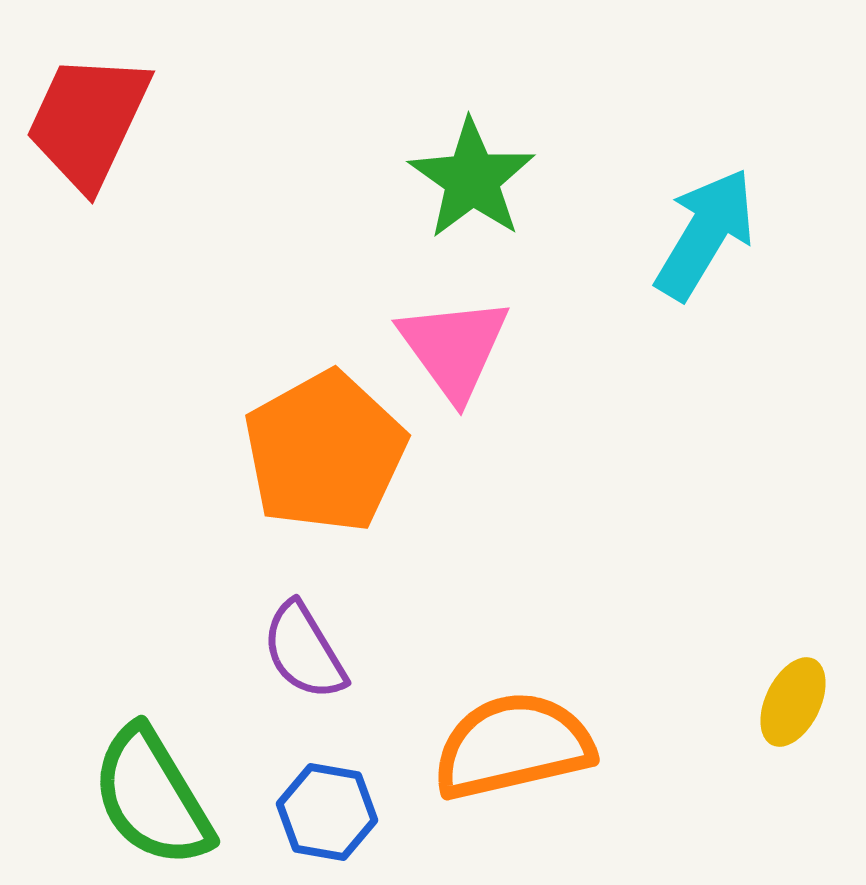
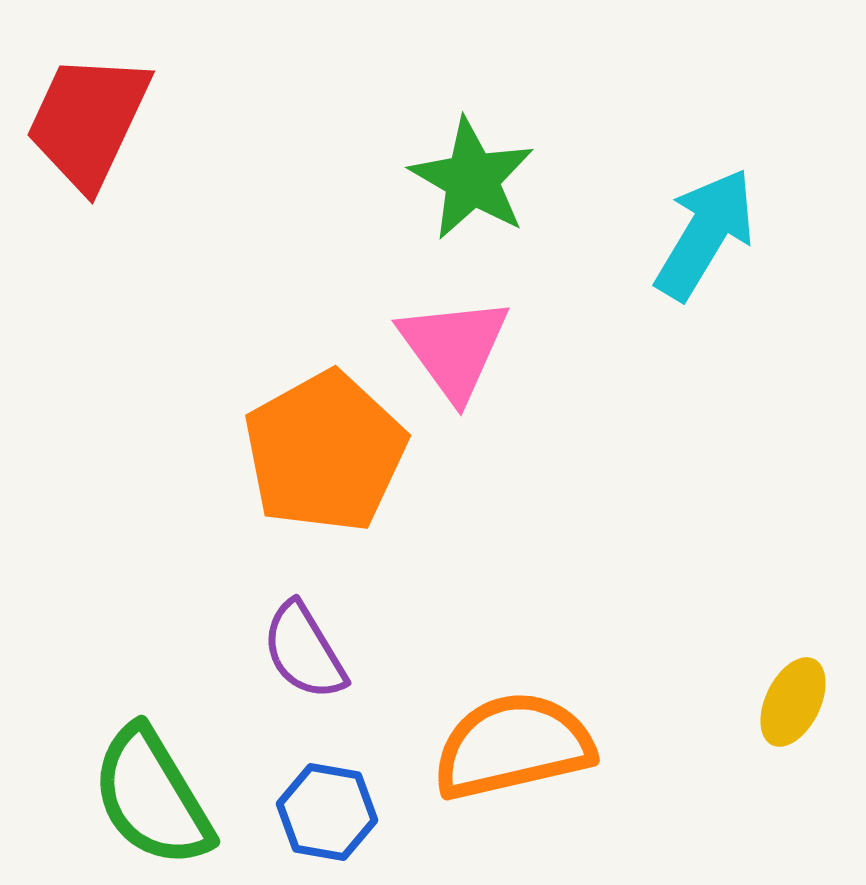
green star: rotated 5 degrees counterclockwise
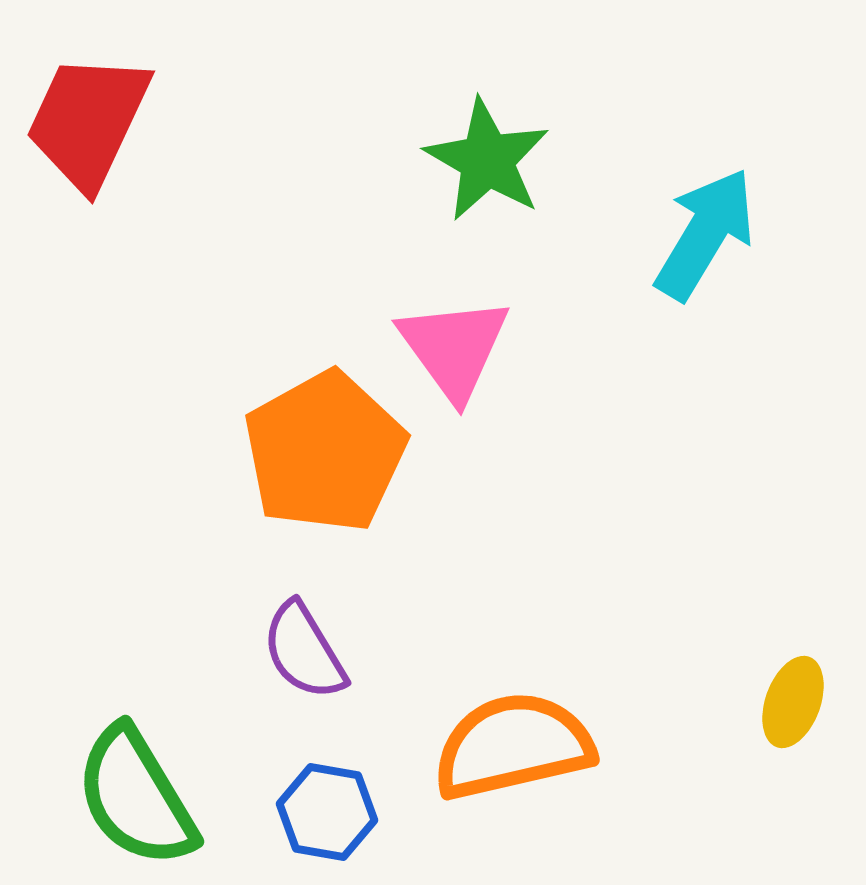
green star: moved 15 px right, 19 px up
yellow ellipse: rotated 6 degrees counterclockwise
green semicircle: moved 16 px left
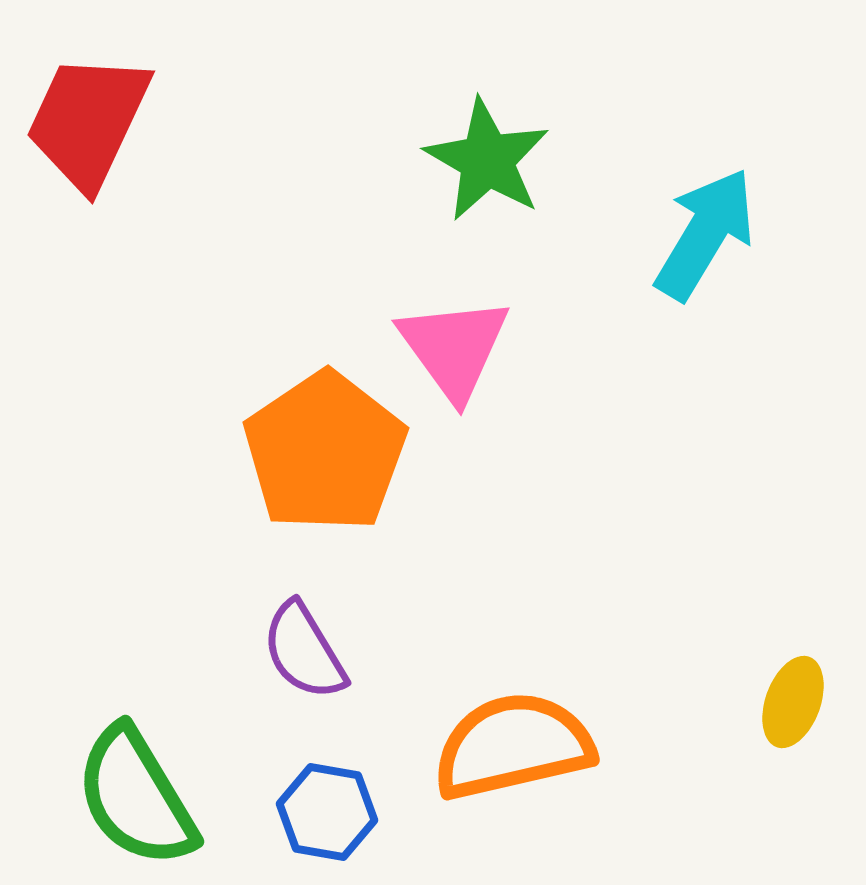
orange pentagon: rotated 5 degrees counterclockwise
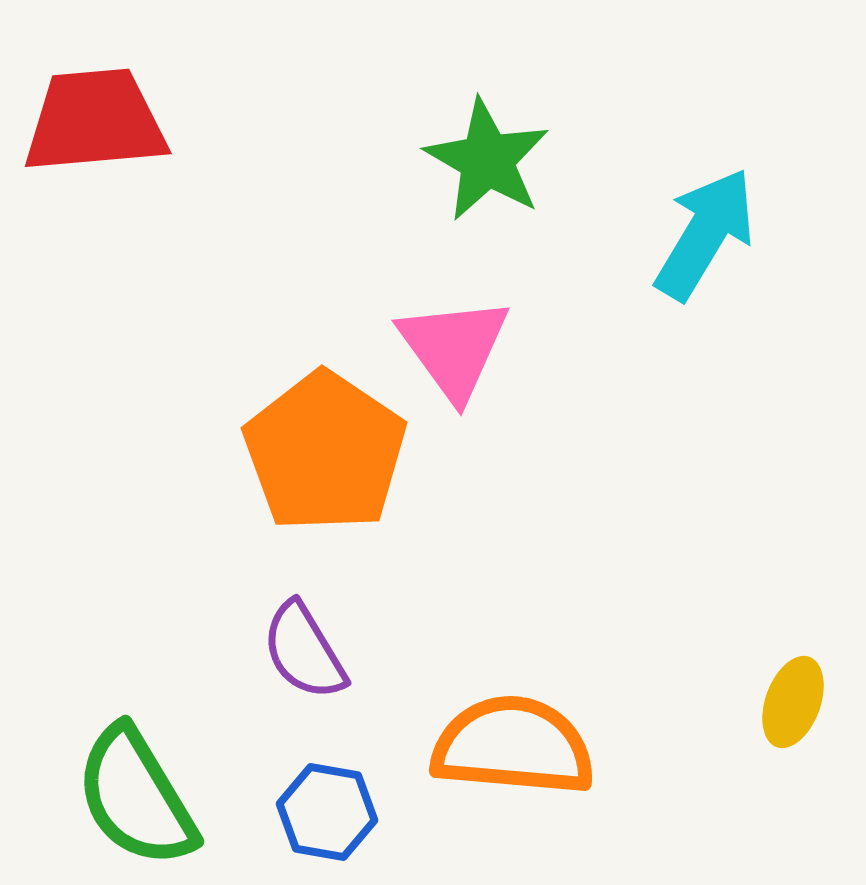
red trapezoid: moved 7 px right; rotated 60 degrees clockwise
orange pentagon: rotated 4 degrees counterclockwise
orange semicircle: rotated 18 degrees clockwise
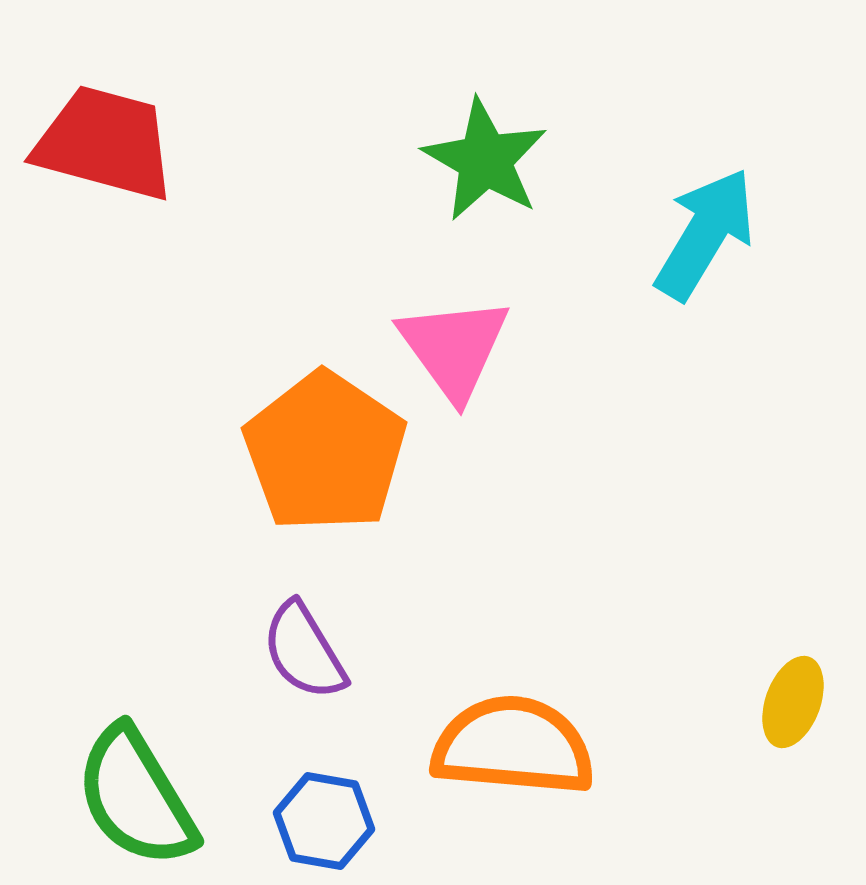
red trapezoid: moved 10 px right, 22 px down; rotated 20 degrees clockwise
green star: moved 2 px left
blue hexagon: moved 3 px left, 9 px down
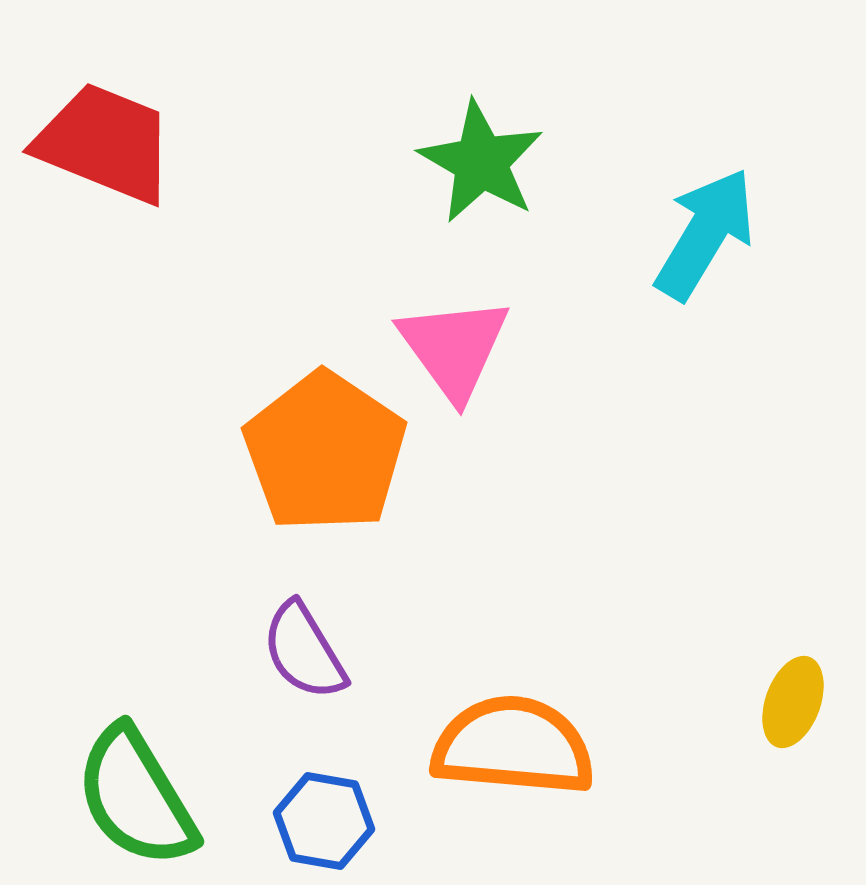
red trapezoid: rotated 7 degrees clockwise
green star: moved 4 px left, 2 px down
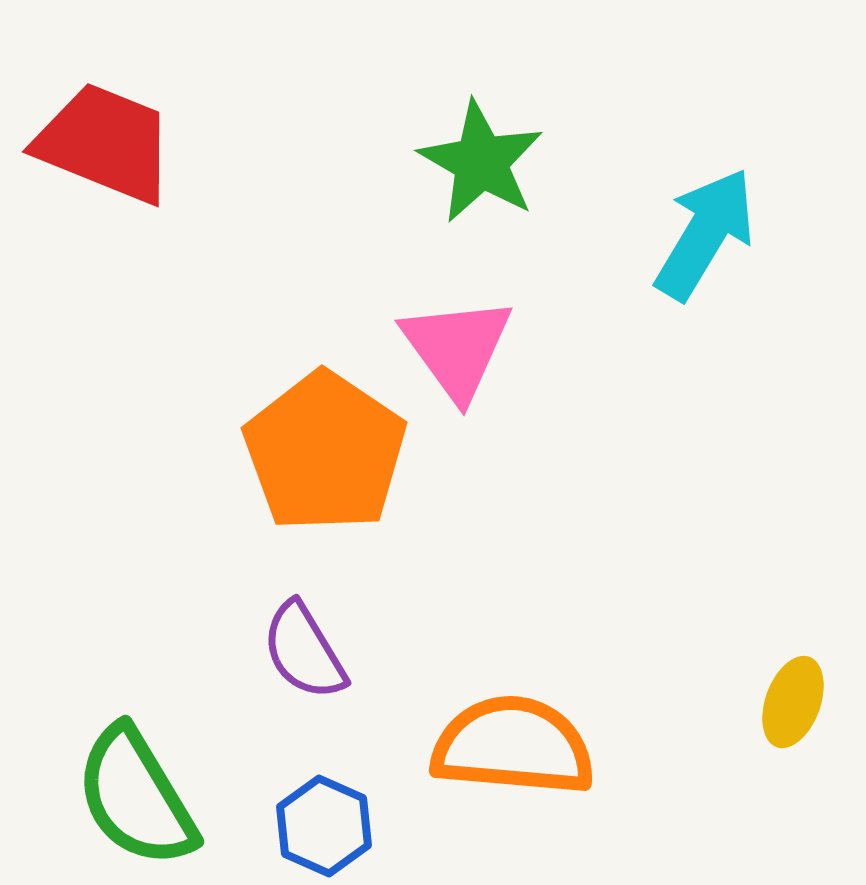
pink triangle: moved 3 px right
blue hexagon: moved 5 px down; rotated 14 degrees clockwise
